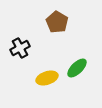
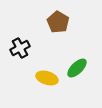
brown pentagon: moved 1 px right
yellow ellipse: rotated 35 degrees clockwise
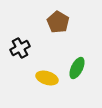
green ellipse: rotated 20 degrees counterclockwise
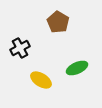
green ellipse: rotated 40 degrees clockwise
yellow ellipse: moved 6 px left, 2 px down; rotated 15 degrees clockwise
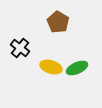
black cross: rotated 24 degrees counterclockwise
yellow ellipse: moved 10 px right, 13 px up; rotated 15 degrees counterclockwise
